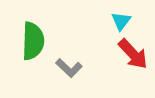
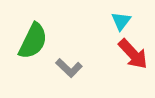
green semicircle: rotated 24 degrees clockwise
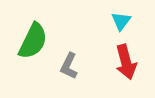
red arrow: moved 7 px left, 8 px down; rotated 28 degrees clockwise
gray L-shape: moved 2 px up; rotated 72 degrees clockwise
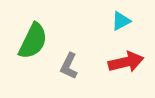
cyan triangle: rotated 25 degrees clockwise
red arrow: rotated 88 degrees counterclockwise
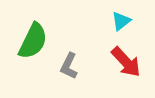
cyan triangle: rotated 10 degrees counterclockwise
red arrow: rotated 60 degrees clockwise
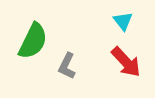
cyan triangle: moved 2 px right; rotated 30 degrees counterclockwise
gray L-shape: moved 2 px left
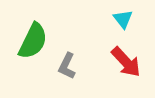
cyan triangle: moved 2 px up
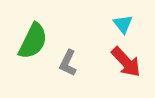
cyan triangle: moved 5 px down
gray L-shape: moved 1 px right, 3 px up
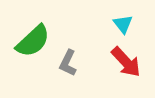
green semicircle: rotated 21 degrees clockwise
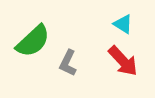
cyan triangle: rotated 20 degrees counterclockwise
red arrow: moved 3 px left, 1 px up
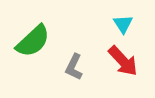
cyan triangle: rotated 25 degrees clockwise
gray L-shape: moved 6 px right, 4 px down
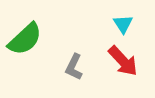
green semicircle: moved 8 px left, 2 px up
